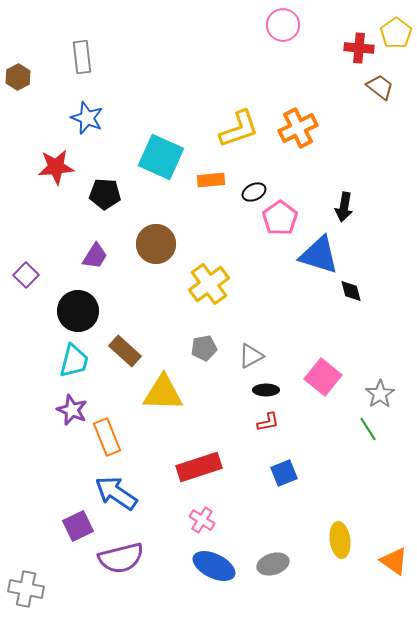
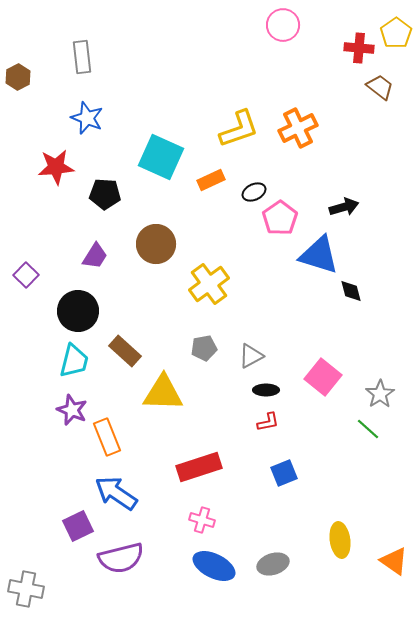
orange rectangle at (211, 180): rotated 20 degrees counterclockwise
black arrow at (344, 207): rotated 116 degrees counterclockwise
green line at (368, 429): rotated 15 degrees counterclockwise
pink cross at (202, 520): rotated 15 degrees counterclockwise
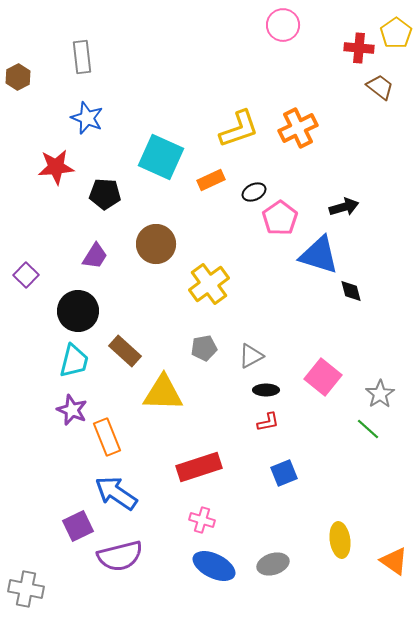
purple semicircle at (121, 558): moved 1 px left, 2 px up
